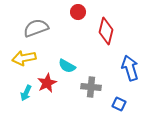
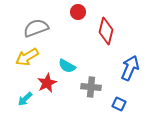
yellow arrow: moved 3 px right, 1 px up; rotated 20 degrees counterclockwise
blue arrow: rotated 40 degrees clockwise
cyan arrow: moved 1 px left, 6 px down; rotated 21 degrees clockwise
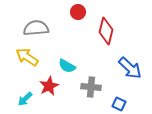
gray semicircle: rotated 15 degrees clockwise
yellow arrow: rotated 65 degrees clockwise
blue arrow: rotated 110 degrees clockwise
red star: moved 2 px right, 3 px down
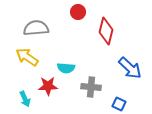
cyan semicircle: moved 1 px left, 2 px down; rotated 24 degrees counterclockwise
red star: moved 1 px left; rotated 24 degrees clockwise
cyan arrow: rotated 70 degrees counterclockwise
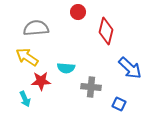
red star: moved 7 px left, 5 px up
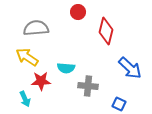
gray cross: moved 3 px left, 1 px up
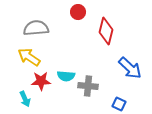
yellow arrow: moved 2 px right
cyan semicircle: moved 8 px down
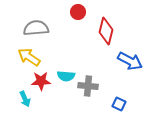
blue arrow: moved 7 px up; rotated 15 degrees counterclockwise
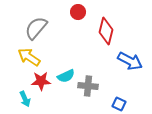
gray semicircle: rotated 45 degrees counterclockwise
cyan semicircle: rotated 30 degrees counterclockwise
